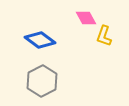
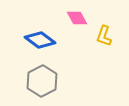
pink diamond: moved 9 px left
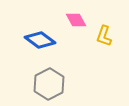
pink diamond: moved 1 px left, 2 px down
gray hexagon: moved 7 px right, 3 px down
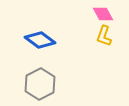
pink diamond: moved 27 px right, 6 px up
gray hexagon: moved 9 px left
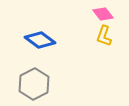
pink diamond: rotated 10 degrees counterclockwise
gray hexagon: moved 6 px left
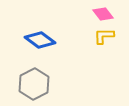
yellow L-shape: rotated 70 degrees clockwise
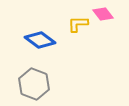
yellow L-shape: moved 26 px left, 12 px up
gray hexagon: rotated 12 degrees counterclockwise
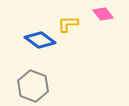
yellow L-shape: moved 10 px left
gray hexagon: moved 1 px left, 2 px down
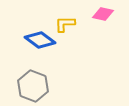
pink diamond: rotated 40 degrees counterclockwise
yellow L-shape: moved 3 px left
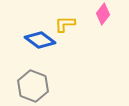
pink diamond: rotated 65 degrees counterclockwise
